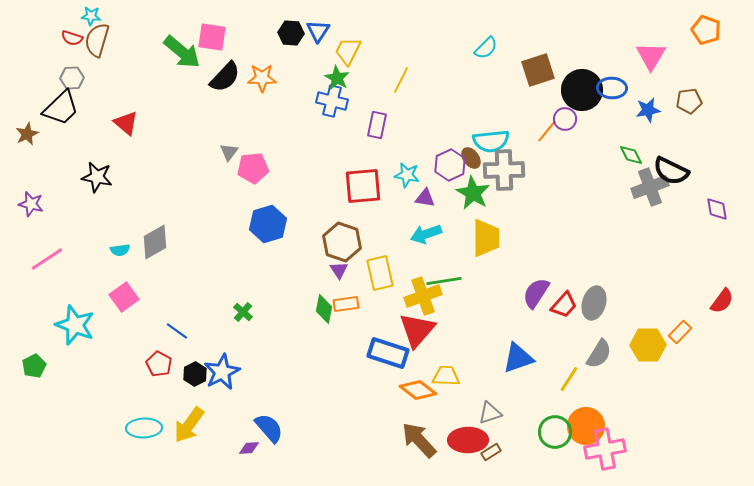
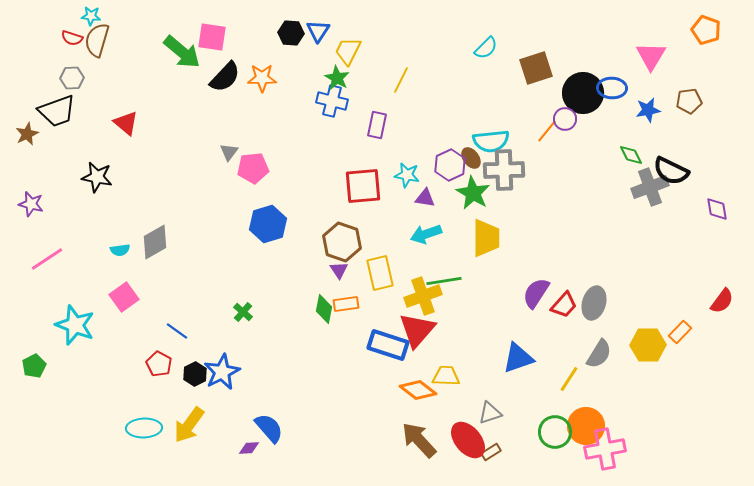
brown square at (538, 70): moved 2 px left, 2 px up
black circle at (582, 90): moved 1 px right, 3 px down
black trapezoid at (61, 108): moved 4 px left, 3 px down; rotated 24 degrees clockwise
blue rectangle at (388, 353): moved 8 px up
red ellipse at (468, 440): rotated 51 degrees clockwise
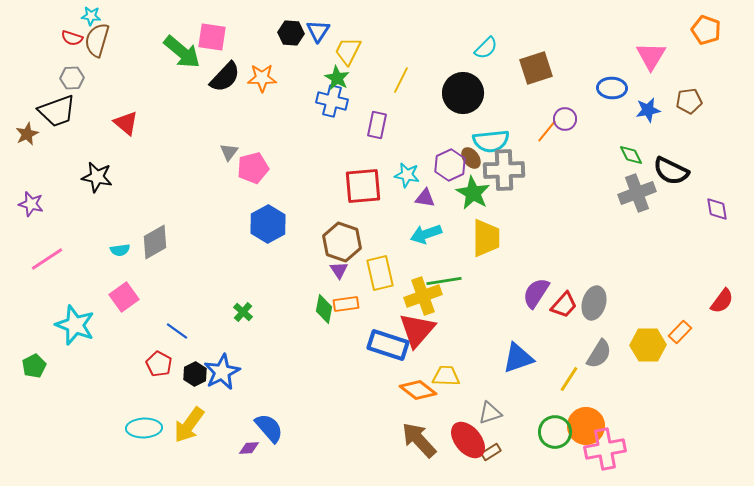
black circle at (583, 93): moved 120 px left
pink pentagon at (253, 168): rotated 8 degrees counterclockwise
gray cross at (650, 187): moved 13 px left, 6 px down
blue hexagon at (268, 224): rotated 12 degrees counterclockwise
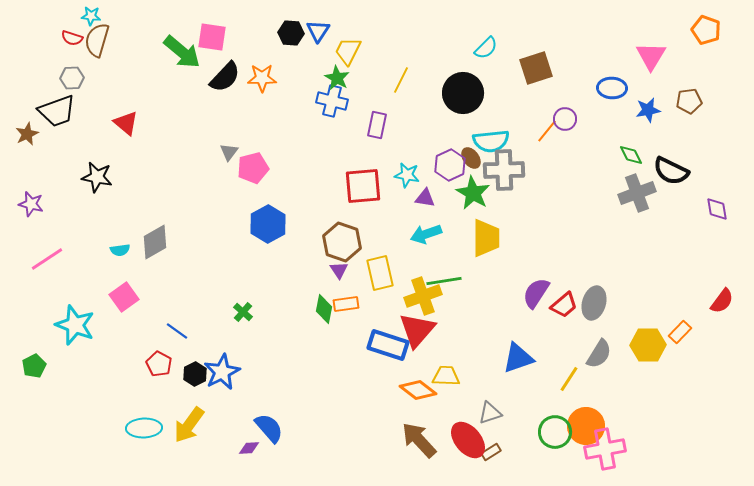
red trapezoid at (564, 305): rotated 8 degrees clockwise
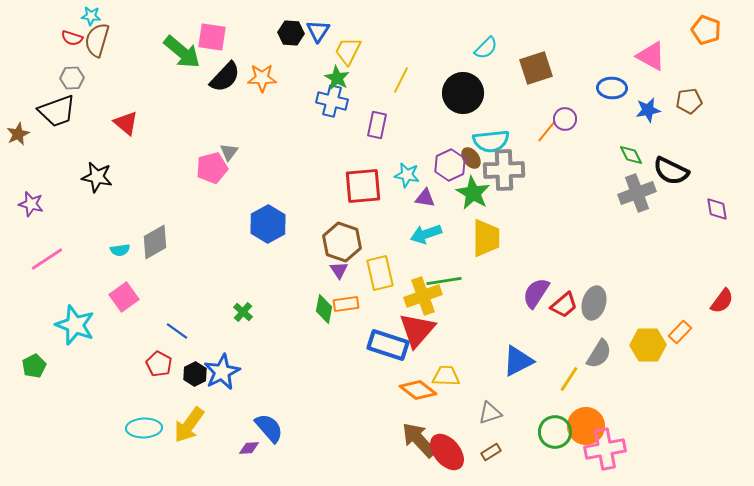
pink triangle at (651, 56): rotated 32 degrees counterclockwise
brown star at (27, 134): moved 9 px left
pink pentagon at (253, 168): moved 41 px left
blue triangle at (518, 358): moved 3 px down; rotated 8 degrees counterclockwise
red ellipse at (468, 440): moved 21 px left, 12 px down
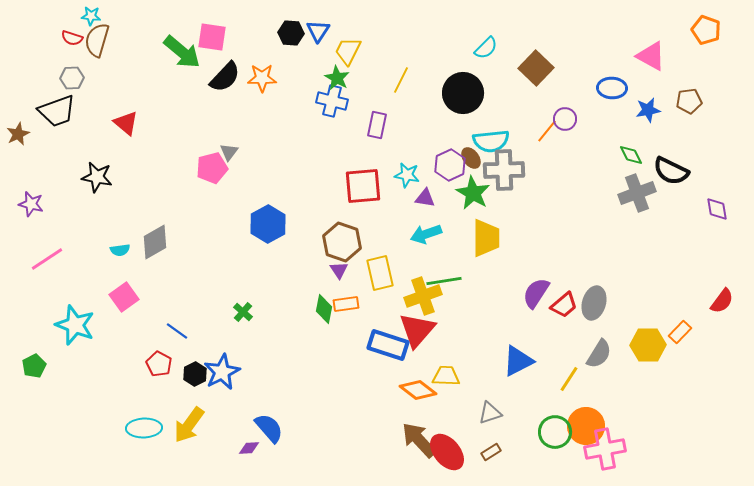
brown square at (536, 68): rotated 28 degrees counterclockwise
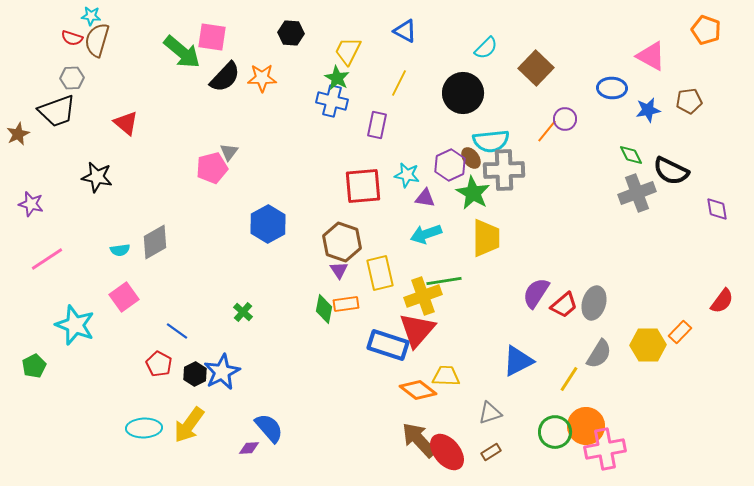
blue triangle at (318, 31): moved 87 px right; rotated 35 degrees counterclockwise
yellow line at (401, 80): moved 2 px left, 3 px down
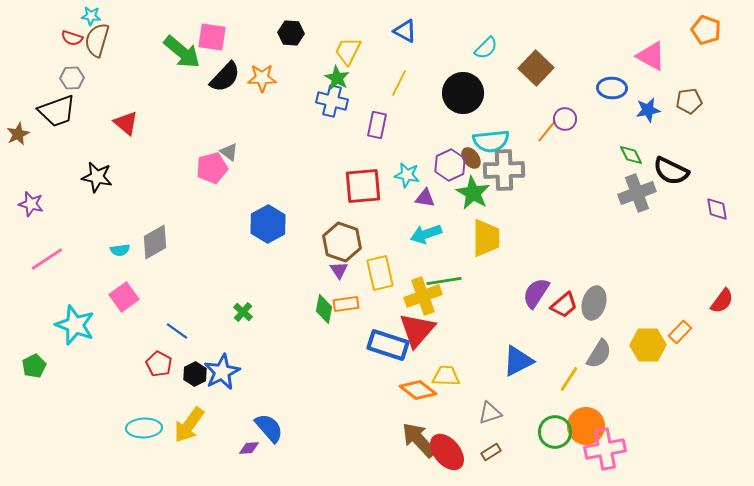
gray triangle at (229, 152): rotated 30 degrees counterclockwise
